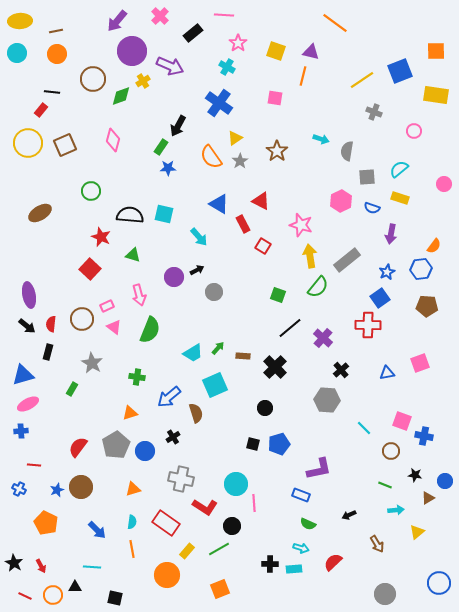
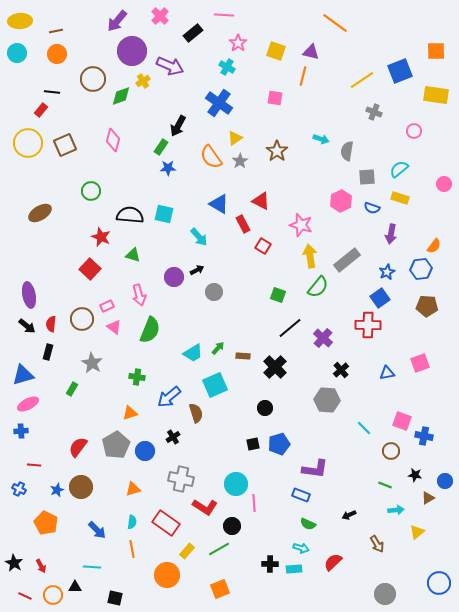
black square at (253, 444): rotated 24 degrees counterclockwise
purple L-shape at (319, 469): moved 4 px left; rotated 20 degrees clockwise
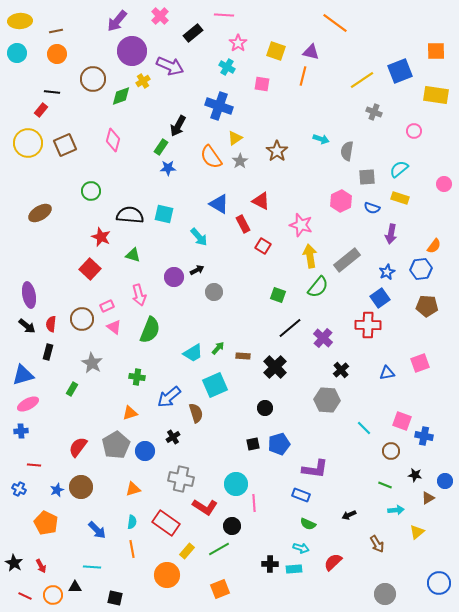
pink square at (275, 98): moved 13 px left, 14 px up
blue cross at (219, 103): moved 3 px down; rotated 16 degrees counterclockwise
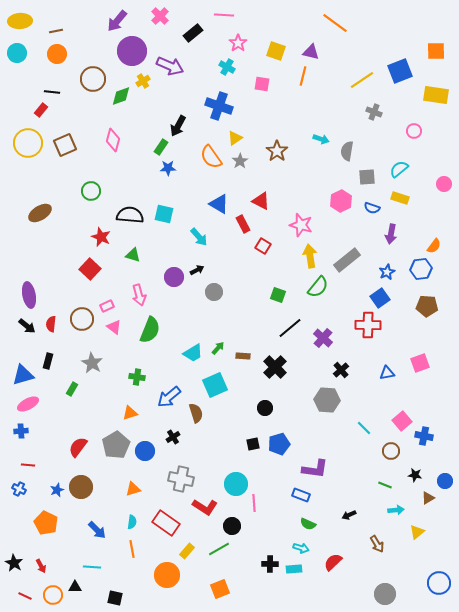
black rectangle at (48, 352): moved 9 px down
pink square at (402, 421): rotated 30 degrees clockwise
red line at (34, 465): moved 6 px left
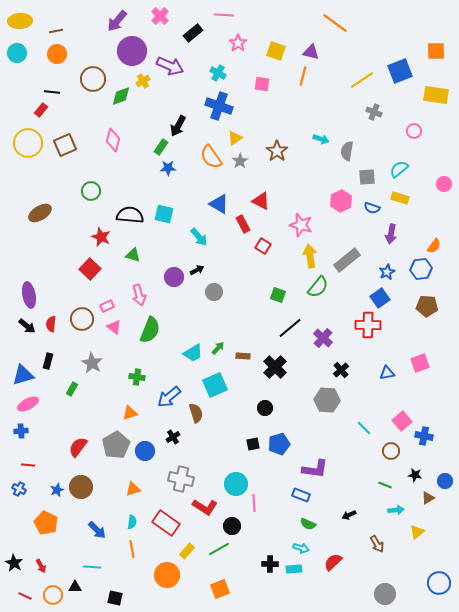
cyan cross at (227, 67): moved 9 px left, 6 px down
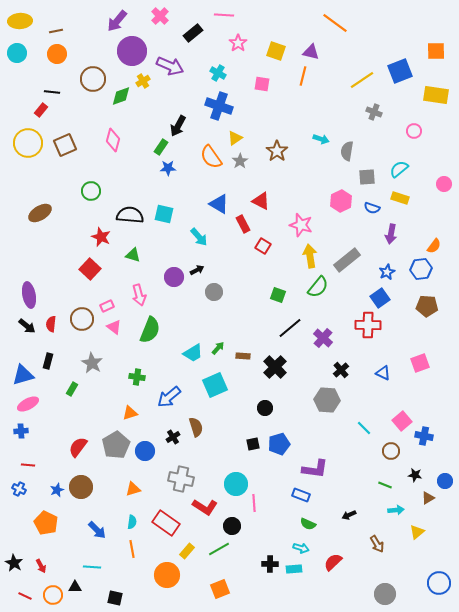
blue triangle at (387, 373): moved 4 px left; rotated 35 degrees clockwise
brown semicircle at (196, 413): moved 14 px down
